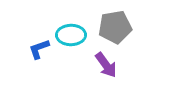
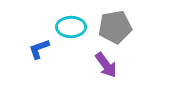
cyan ellipse: moved 8 px up
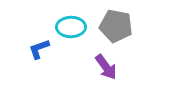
gray pentagon: moved 1 px right, 1 px up; rotated 20 degrees clockwise
purple arrow: moved 2 px down
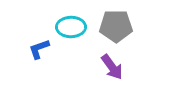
gray pentagon: rotated 12 degrees counterclockwise
purple arrow: moved 6 px right
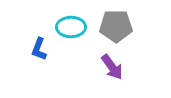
blue L-shape: rotated 50 degrees counterclockwise
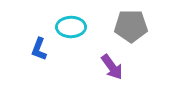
gray pentagon: moved 15 px right
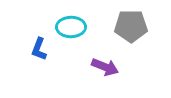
purple arrow: moved 7 px left; rotated 32 degrees counterclockwise
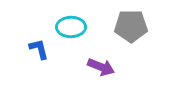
blue L-shape: rotated 145 degrees clockwise
purple arrow: moved 4 px left
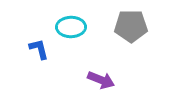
purple arrow: moved 13 px down
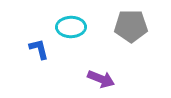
purple arrow: moved 1 px up
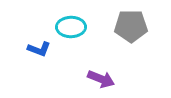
blue L-shape: rotated 125 degrees clockwise
